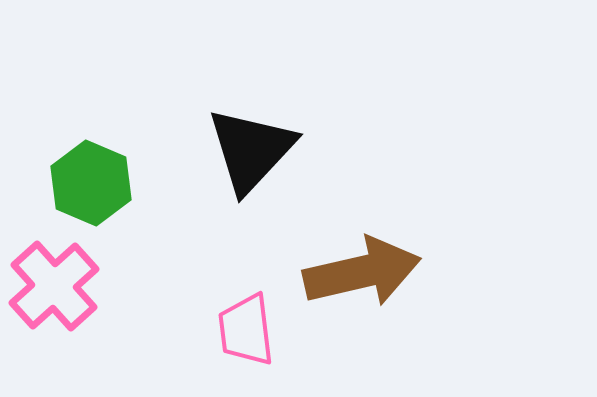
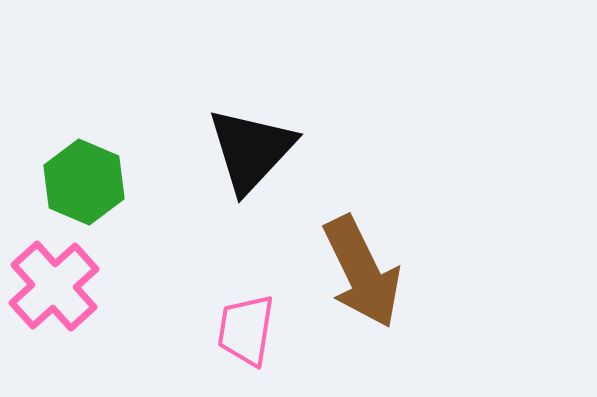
green hexagon: moved 7 px left, 1 px up
brown arrow: rotated 77 degrees clockwise
pink trapezoid: rotated 16 degrees clockwise
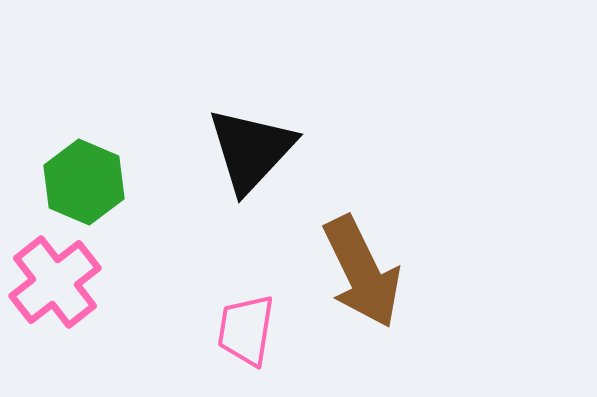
pink cross: moved 1 px right, 4 px up; rotated 4 degrees clockwise
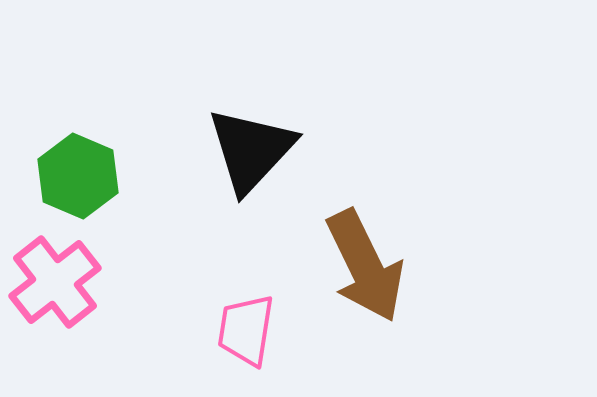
green hexagon: moved 6 px left, 6 px up
brown arrow: moved 3 px right, 6 px up
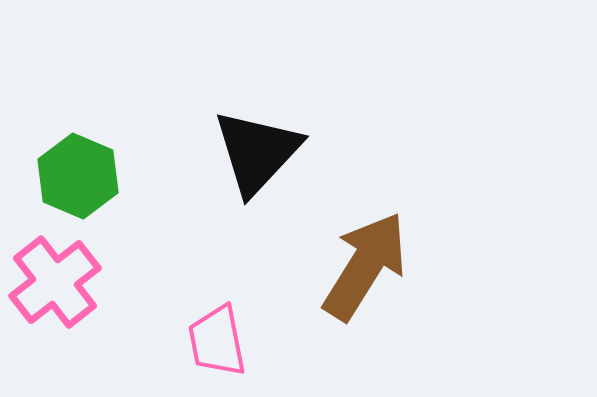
black triangle: moved 6 px right, 2 px down
brown arrow: rotated 122 degrees counterclockwise
pink trapezoid: moved 29 px left, 11 px down; rotated 20 degrees counterclockwise
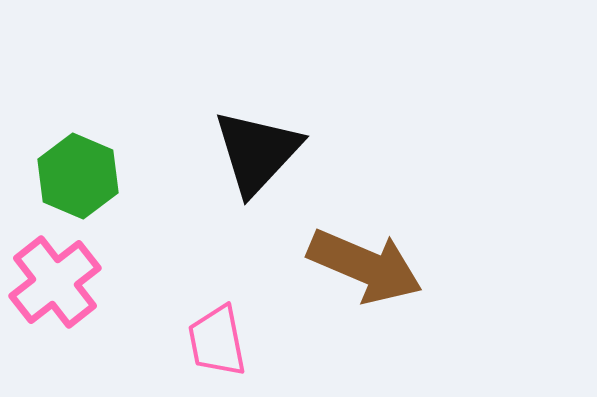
brown arrow: rotated 81 degrees clockwise
